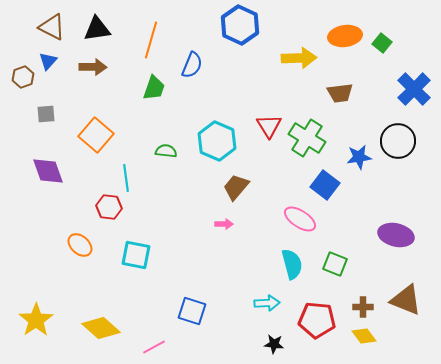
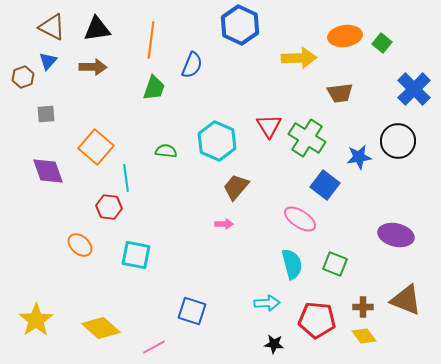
orange line at (151, 40): rotated 9 degrees counterclockwise
orange square at (96, 135): moved 12 px down
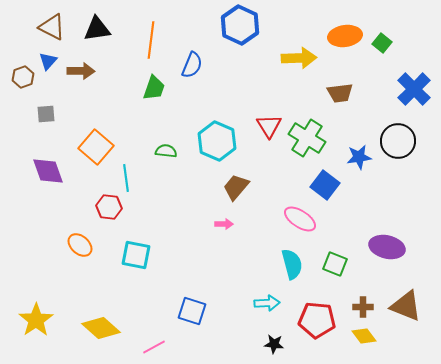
brown arrow at (93, 67): moved 12 px left, 4 px down
purple ellipse at (396, 235): moved 9 px left, 12 px down
brown triangle at (406, 300): moved 6 px down
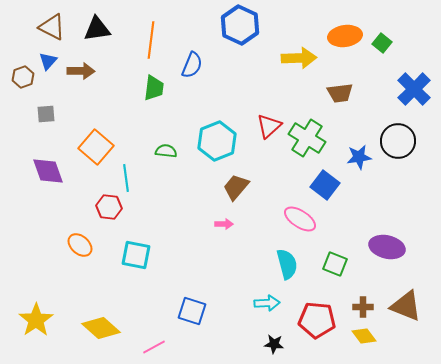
green trapezoid at (154, 88): rotated 12 degrees counterclockwise
red triangle at (269, 126): rotated 20 degrees clockwise
cyan hexagon at (217, 141): rotated 15 degrees clockwise
cyan semicircle at (292, 264): moved 5 px left
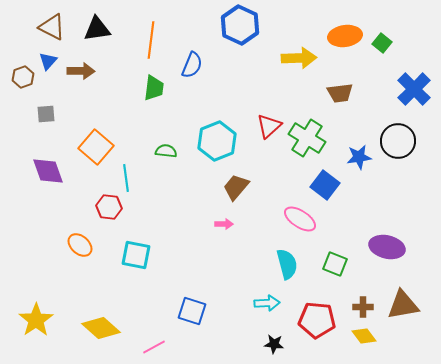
brown triangle at (406, 306): moved 3 px left, 1 px up; rotated 32 degrees counterclockwise
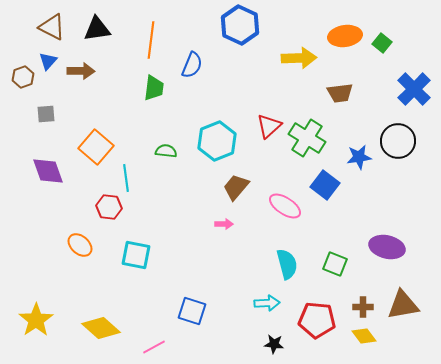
pink ellipse at (300, 219): moved 15 px left, 13 px up
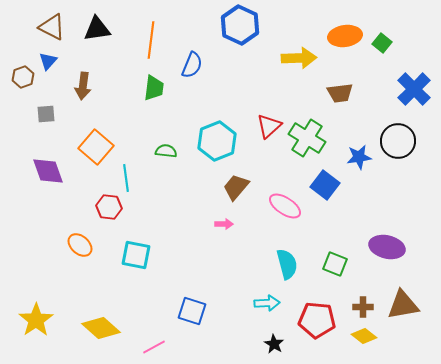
brown arrow at (81, 71): moved 2 px right, 15 px down; rotated 96 degrees clockwise
yellow diamond at (364, 336): rotated 15 degrees counterclockwise
black star at (274, 344): rotated 24 degrees clockwise
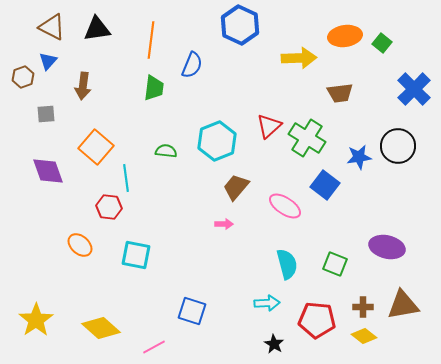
black circle at (398, 141): moved 5 px down
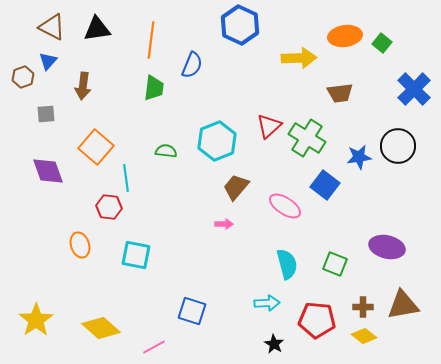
orange ellipse at (80, 245): rotated 30 degrees clockwise
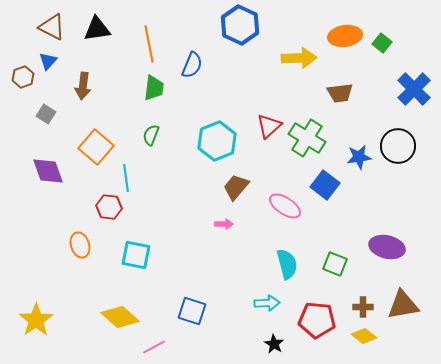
orange line at (151, 40): moved 2 px left, 4 px down; rotated 18 degrees counterclockwise
gray square at (46, 114): rotated 36 degrees clockwise
green semicircle at (166, 151): moved 15 px left, 16 px up; rotated 75 degrees counterclockwise
yellow diamond at (101, 328): moved 19 px right, 11 px up
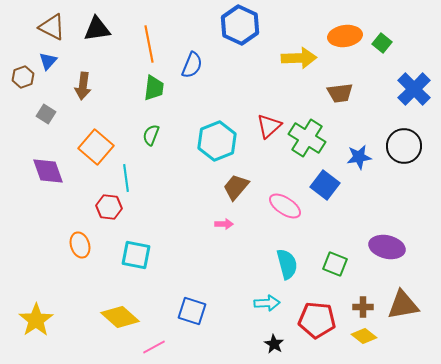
black circle at (398, 146): moved 6 px right
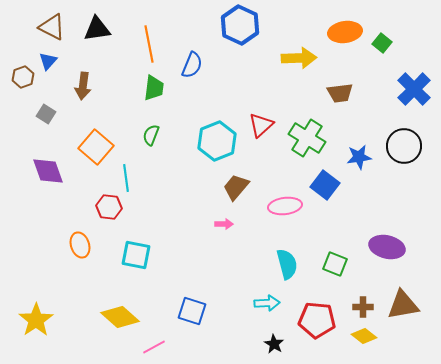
orange ellipse at (345, 36): moved 4 px up
red triangle at (269, 126): moved 8 px left, 1 px up
pink ellipse at (285, 206): rotated 40 degrees counterclockwise
